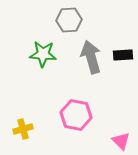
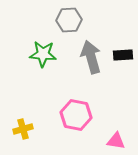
pink triangle: moved 5 px left; rotated 36 degrees counterclockwise
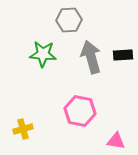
pink hexagon: moved 4 px right, 4 px up
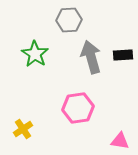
green star: moved 8 px left; rotated 28 degrees clockwise
pink hexagon: moved 2 px left, 3 px up; rotated 20 degrees counterclockwise
yellow cross: rotated 18 degrees counterclockwise
pink triangle: moved 4 px right
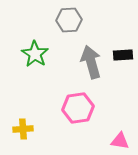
gray arrow: moved 5 px down
yellow cross: rotated 30 degrees clockwise
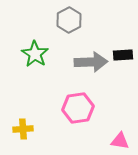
gray hexagon: rotated 25 degrees counterclockwise
gray arrow: rotated 104 degrees clockwise
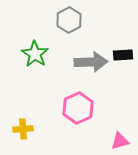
pink hexagon: rotated 16 degrees counterclockwise
pink triangle: rotated 24 degrees counterclockwise
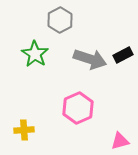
gray hexagon: moved 9 px left
black rectangle: rotated 24 degrees counterclockwise
gray arrow: moved 1 px left, 3 px up; rotated 20 degrees clockwise
yellow cross: moved 1 px right, 1 px down
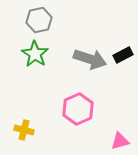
gray hexagon: moved 21 px left; rotated 15 degrees clockwise
pink hexagon: moved 1 px down
yellow cross: rotated 18 degrees clockwise
